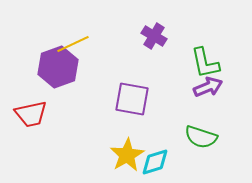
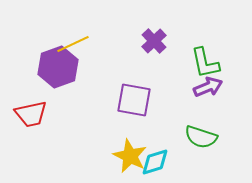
purple cross: moved 5 px down; rotated 15 degrees clockwise
purple square: moved 2 px right, 1 px down
yellow star: moved 3 px right, 1 px down; rotated 16 degrees counterclockwise
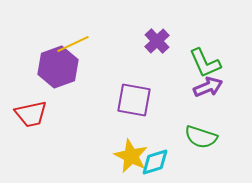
purple cross: moved 3 px right
green L-shape: rotated 12 degrees counterclockwise
yellow star: moved 1 px right
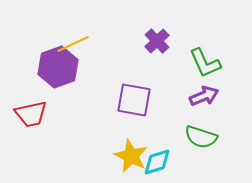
purple arrow: moved 4 px left, 9 px down
cyan diamond: moved 2 px right
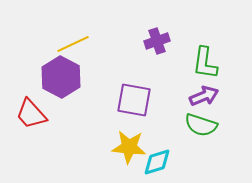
purple cross: rotated 25 degrees clockwise
green L-shape: rotated 32 degrees clockwise
purple hexagon: moved 3 px right, 10 px down; rotated 12 degrees counterclockwise
red trapezoid: rotated 60 degrees clockwise
green semicircle: moved 12 px up
yellow star: moved 2 px left, 9 px up; rotated 20 degrees counterclockwise
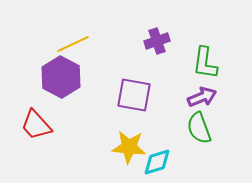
purple arrow: moved 2 px left, 1 px down
purple square: moved 5 px up
red trapezoid: moved 5 px right, 11 px down
green semicircle: moved 2 px left, 3 px down; rotated 52 degrees clockwise
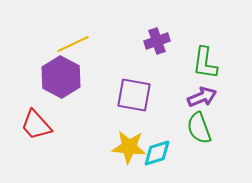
cyan diamond: moved 9 px up
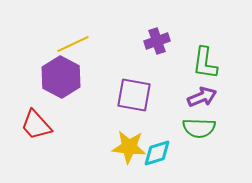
green semicircle: rotated 68 degrees counterclockwise
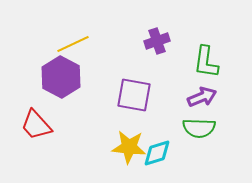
green L-shape: moved 1 px right, 1 px up
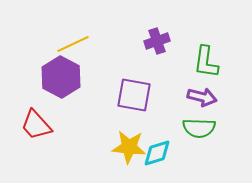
purple arrow: rotated 36 degrees clockwise
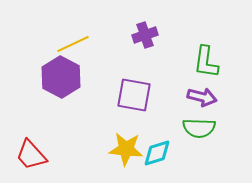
purple cross: moved 12 px left, 6 px up
red trapezoid: moved 5 px left, 30 px down
yellow star: moved 3 px left, 2 px down
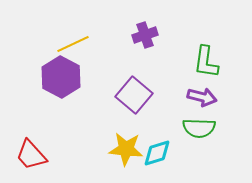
purple square: rotated 30 degrees clockwise
